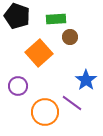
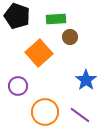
purple line: moved 8 px right, 12 px down
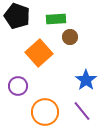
purple line: moved 2 px right, 4 px up; rotated 15 degrees clockwise
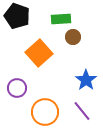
green rectangle: moved 5 px right
brown circle: moved 3 px right
purple circle: moved 1 px left, 2 px down
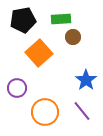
black pentagon: moved 6 px right, 4 px down; rotated 30 degrees counterclockwise
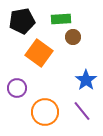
black pentagon: moved 1 px left, 1 px down
orange square: rotated 12 degrees counterclockwise
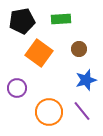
brown circle: moved 6 px right, 12 px down
blue star: rotated 20 degrees clockwise
orange circle: moved 4 px right
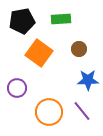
blue star: moved 2 px right; rotated 15 degrees clockwise
